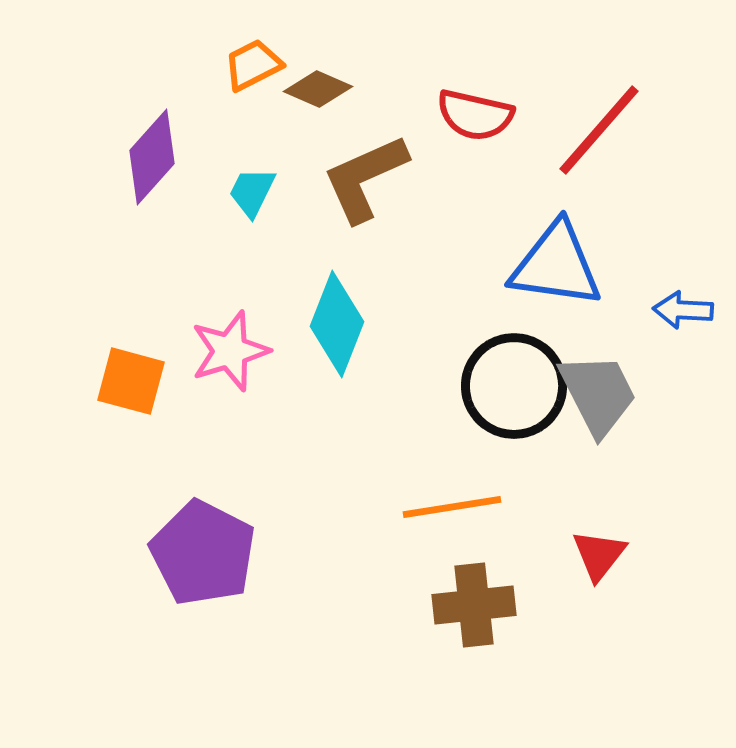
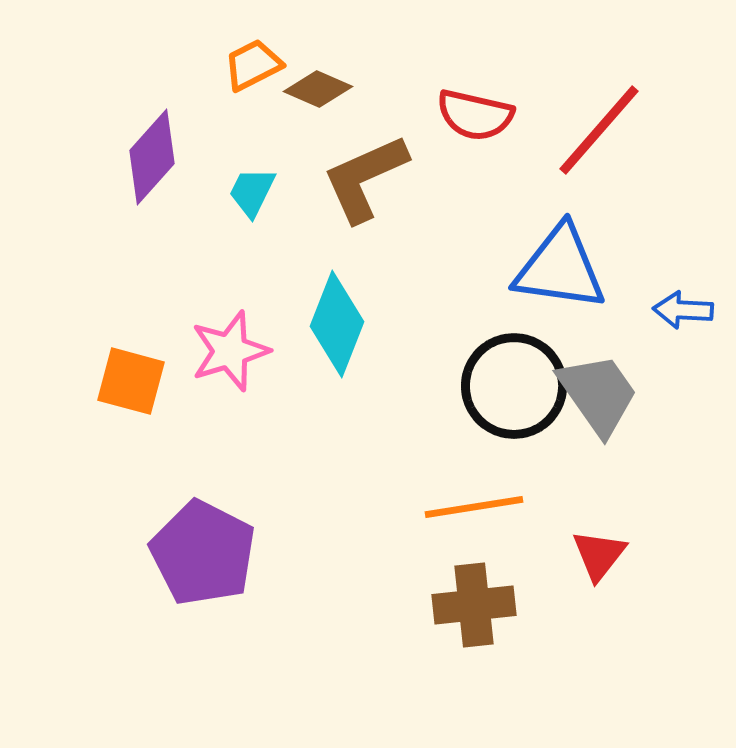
blue triangle: moved 4 px right, 3 px down
gray trapezoid: rotated 8 degrees counterclockwise
orange line: moved 22 px right
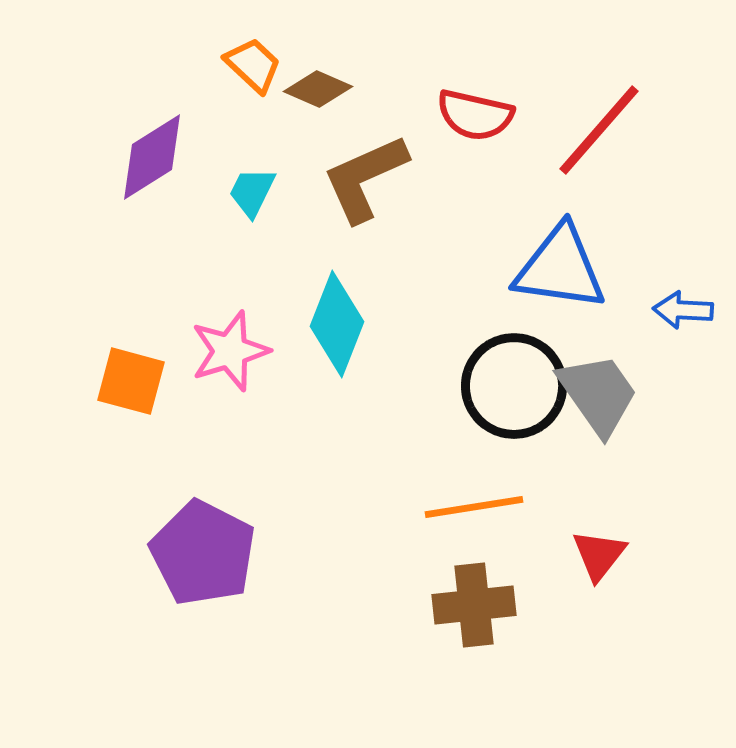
orange trapezoid: rotated 70 degrees clockwise
purple diamond: rotated 16 degrees clockwise
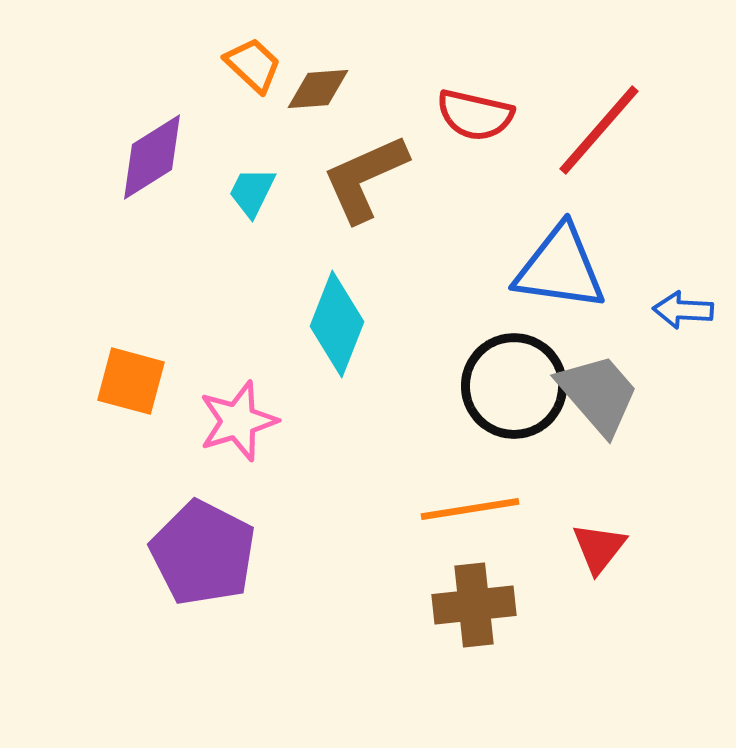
brown diamond: rotated 28 degrees counterclockwise
pink star: moved 8 px right, 70 px down
gray trapezoid: rotated 6 degrees counterclockwise
orange line: moved 4 px left, 2 px down
red triangle: moved 7 px up
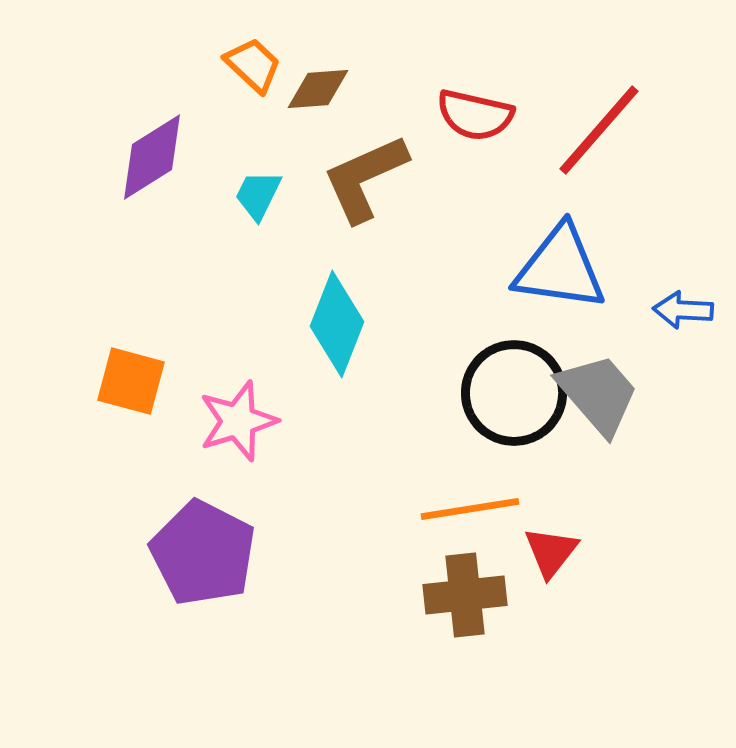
cyan trapezoid: moved 6 px right, 3 px down
black circle: moved 7 px down
red triangle: moved 48 px left, 4 px down
brown cross: moved 9 px left, 10 px up
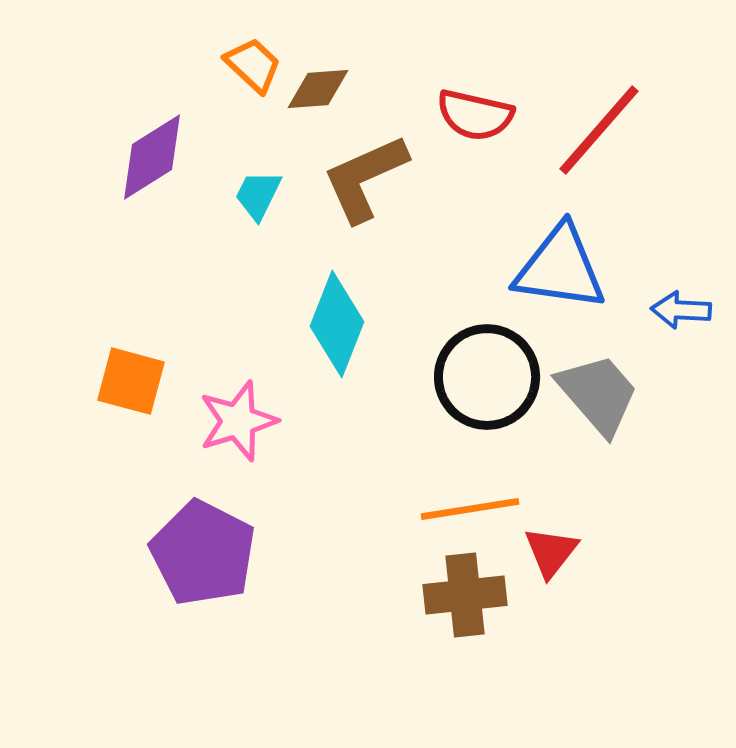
blue arrow: moved 2 px left
black circle: moved 27 px left, 16 px up
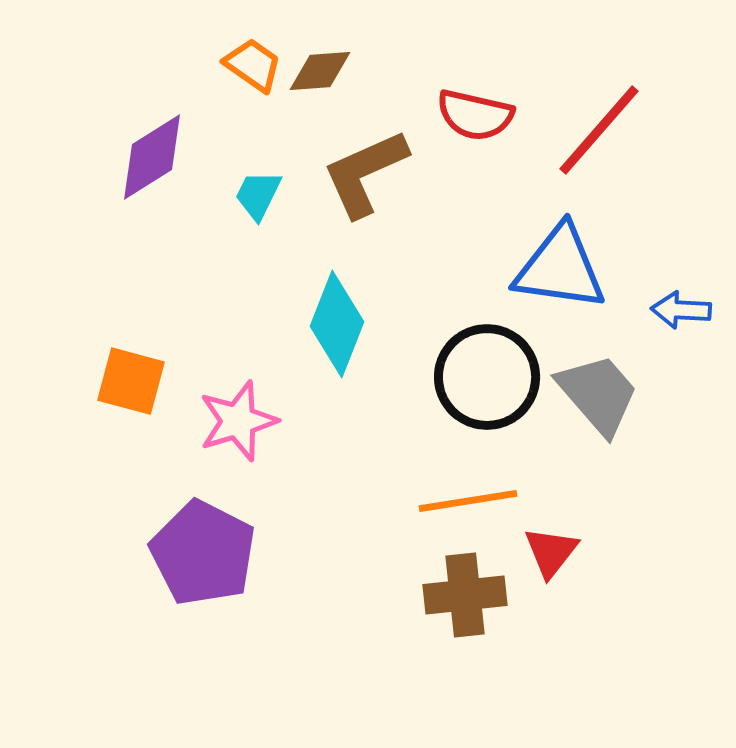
orange trapezoid: rotated 8 degrees counterclockwise
brown diamond: moved 2 px right, 18 px up
brown L-shape: moved 5 px up
orange line: moved 2 px left, 8 px up
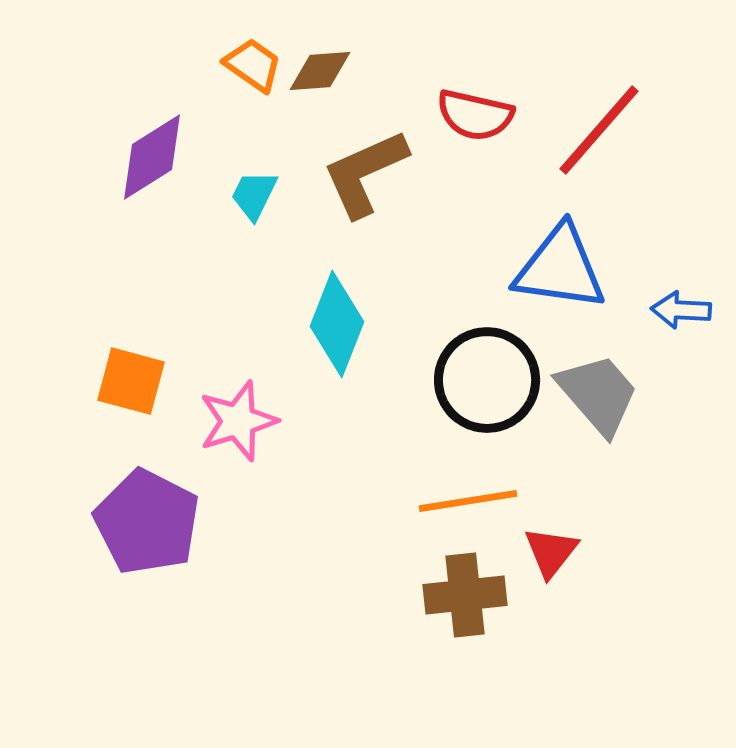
cyan trapezoid: moved 4 px left
black circle: moved 3 px down
purple pentagon: moved 56 px left, 31 px up
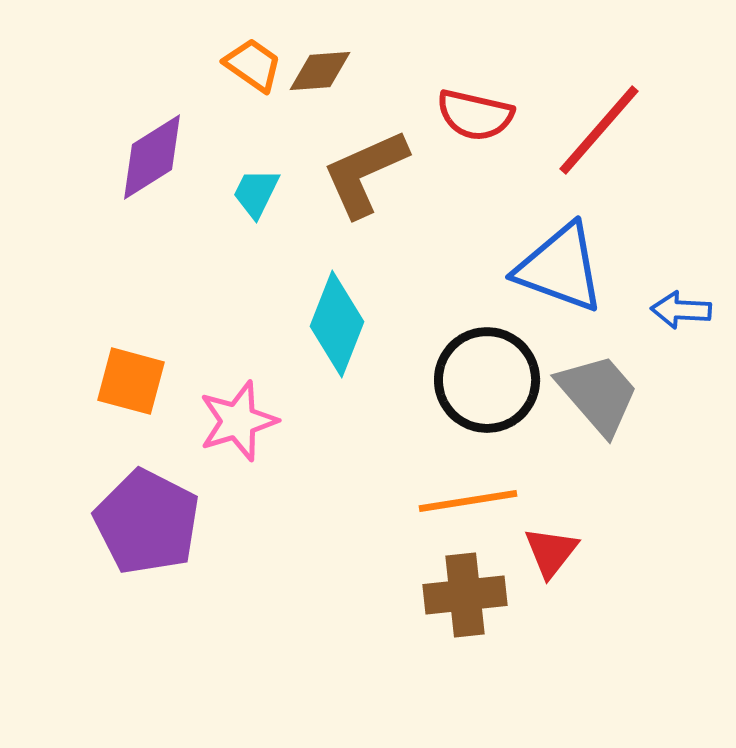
cyan trapezoid: moved 2 px right, 2 px up
blue triangle: rotated 12 degrees clockwise
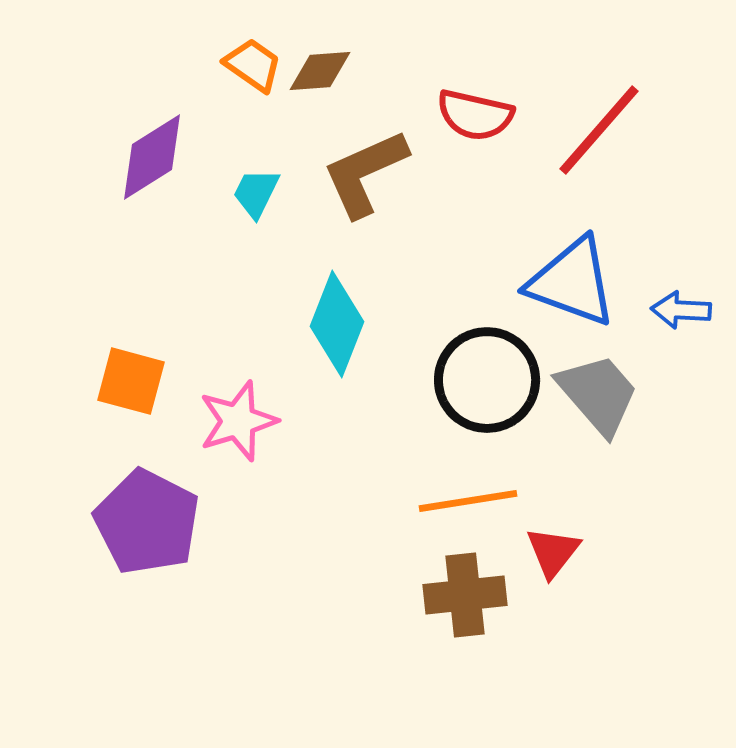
blue triangle: moved 12 px right, 14 px down
red triangle: moved 2 px right
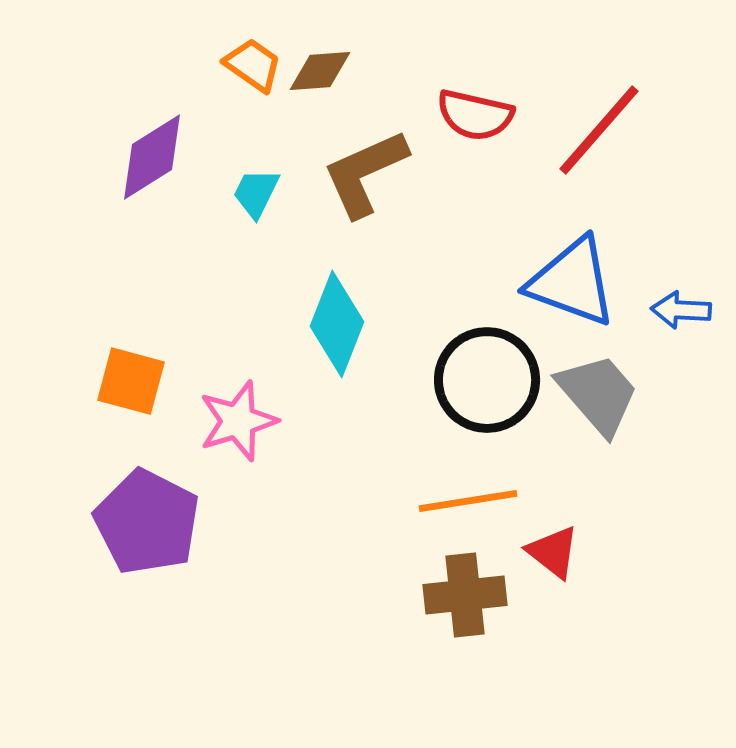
red triangle: rotated 30 degrees counterclockwise
